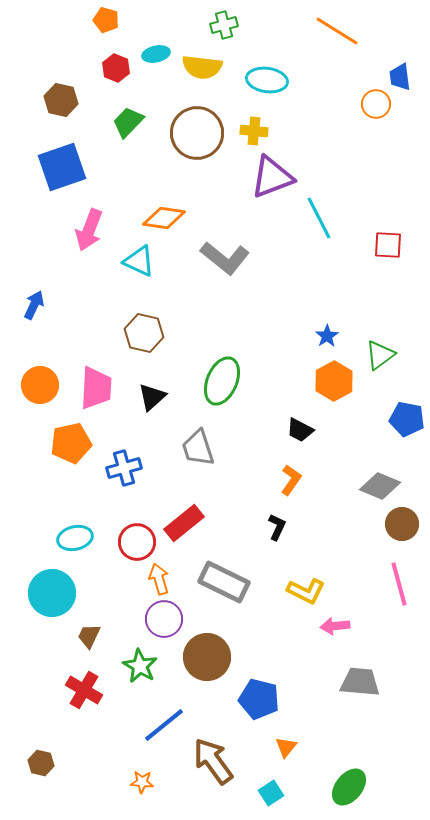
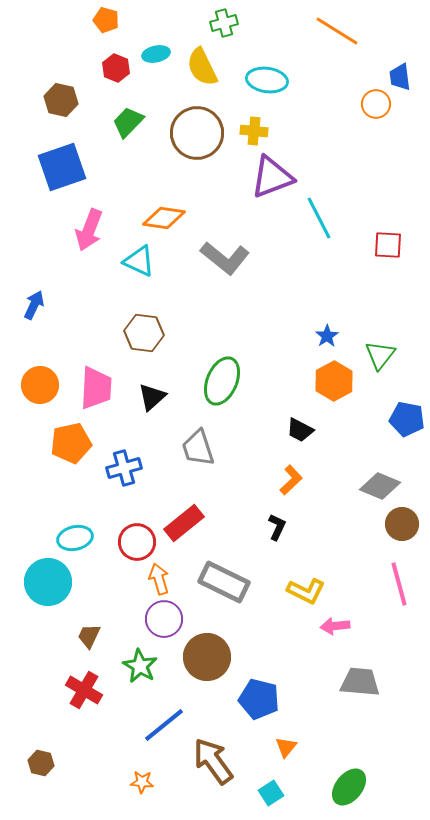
green cross at (224, 25): moved 2 px up
yellow semicircle at (202, 67): rotated 57 degrees clockwise
brown hexagon at (144, 333): rotated 6 degrees counterclockwise
green triangle at (380, 355): rotated 16 degrees counterclockwise
orange L-shape at (291, 480): rotated 12 degrees clockwise
cyan circle at (52, 593): moved 4 px left, 11 px up
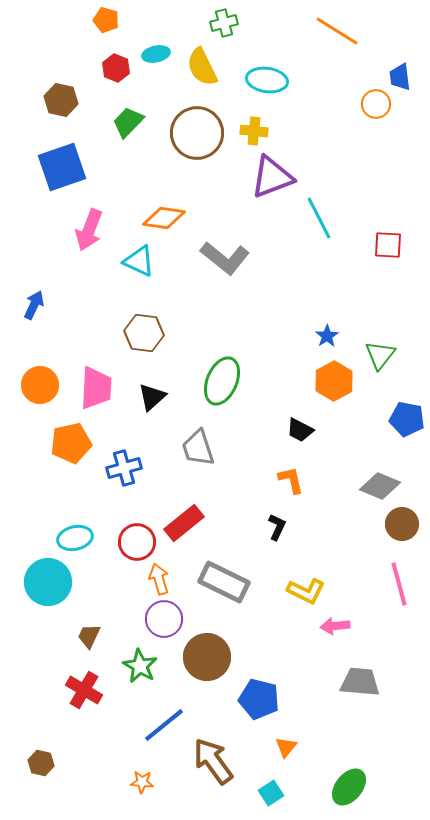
orange L-shape at (291, 480): rotated 60 degrees counterclockwise
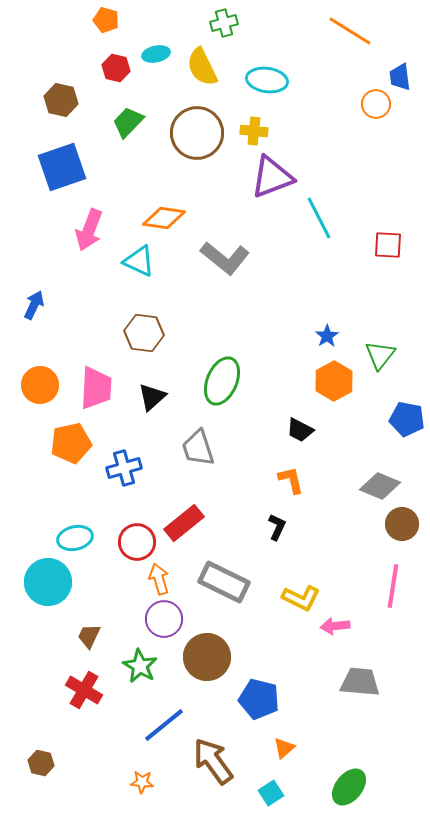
orange line at (337, 31): moved 13 px right
red hexagon at (116, 68): rotated 8 degrees counterclockwise
pink line at (399, 584): moved 6 px left, 2 px down; rotated 24 degrees clockwise
yellow L-shape at (306, 591): moved 5 px left, 7 px down
orange triangle at (286, 747): moved 2 px left, 1 px down; rotated 10 degrees clockwise
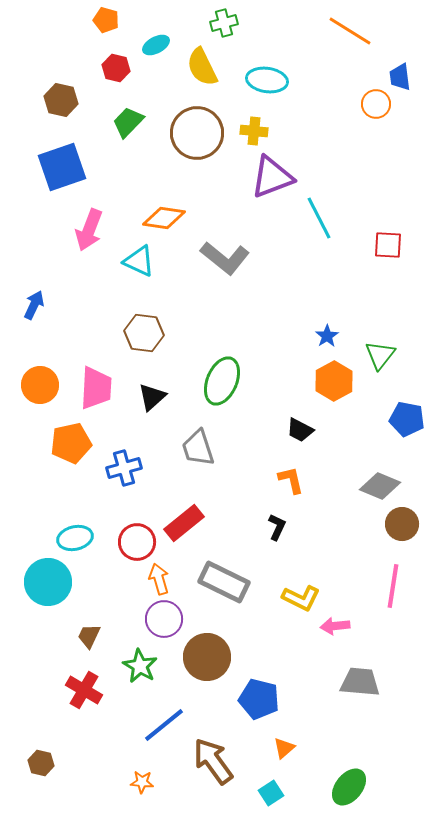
cyan ellipse at (156, 54): moved 9 px up; rotated 16 degrees counterclockwise
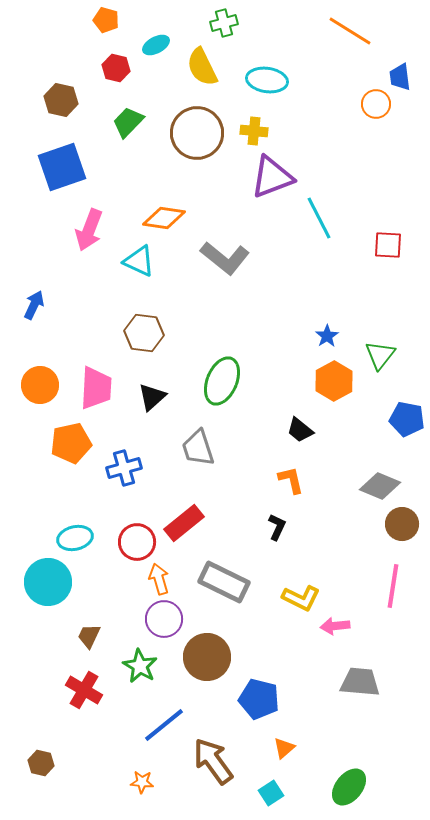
black trapezoid at (300, 430): rotated 12 degrees clockwise
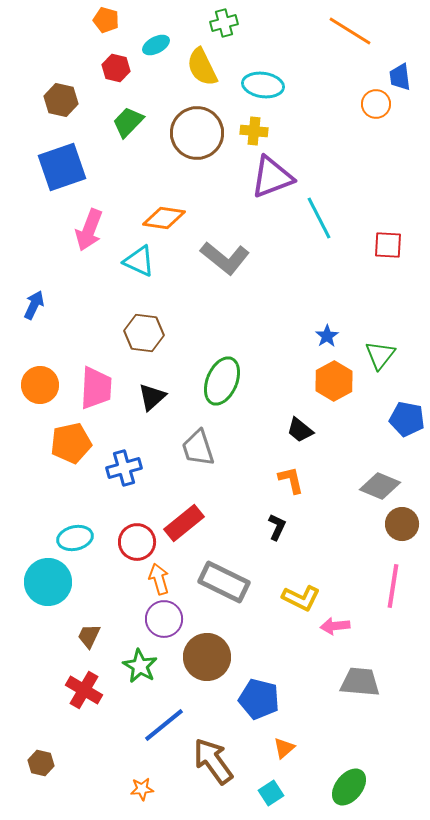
cyan ellipse at (267, 80): moved 4 px left, 5 px down
orange star at (142, 782): moved 7 px down; rotated 10 degrees counterclockwise
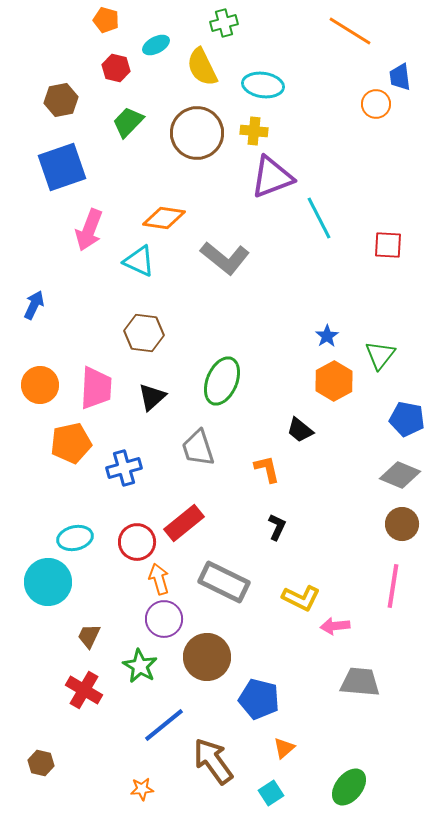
brown hexagon at (61, 100): rotated 24 degrees counterclockwise
orange L-shape at (291, 480): moved 24 px left, 11 px up
gray diamond at (380, 486): moved 20 px right, 11 px up
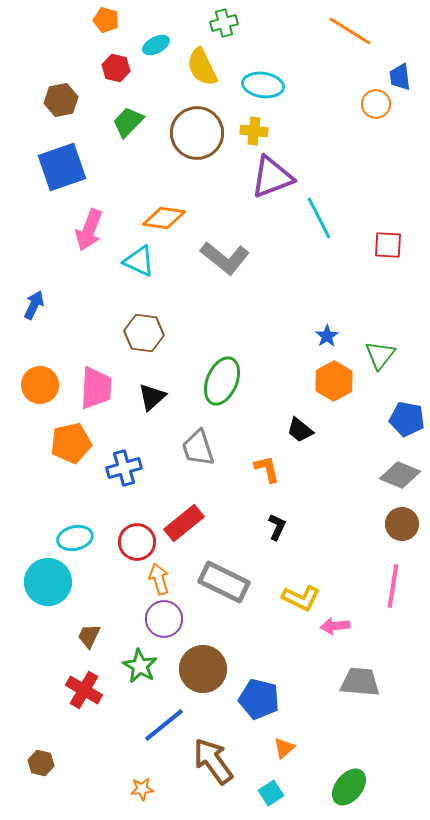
brown circle at (207, 657): moved 4 px left, 12 px down
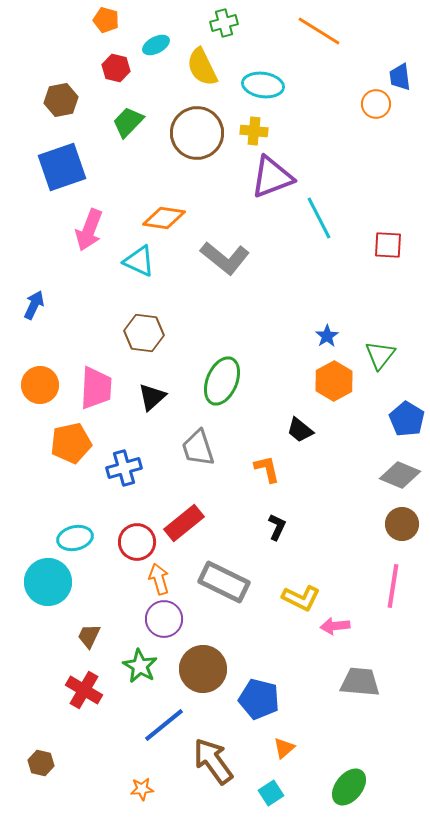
orange line at (350, 31): moved 31 px left
blue pentagon at (407, 419): rotated 20 degrees clockwise
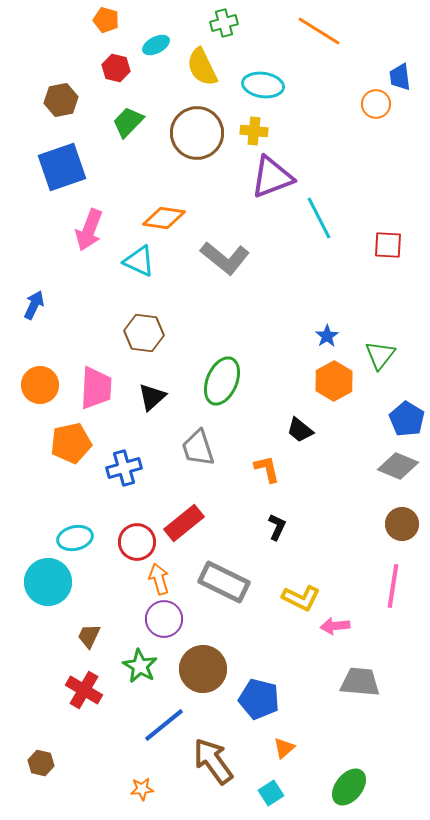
gray diamond at (400, 475): moved 2 px left, 9 px up
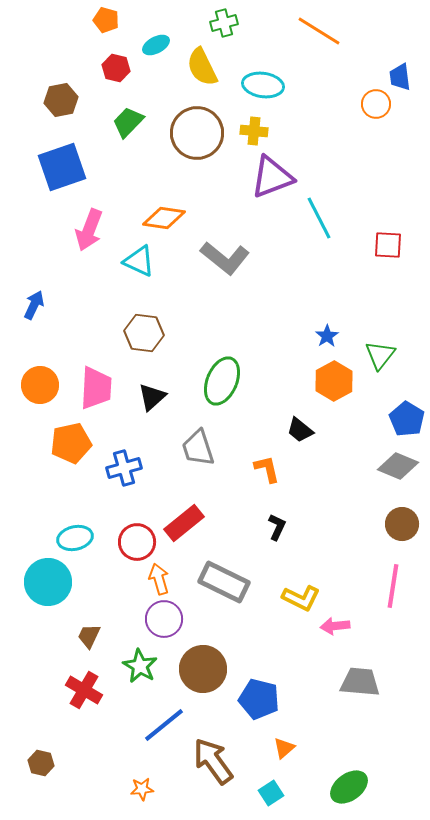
green ellipse at (349, 787): rotated 15 degrees clockwise
